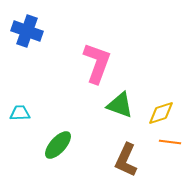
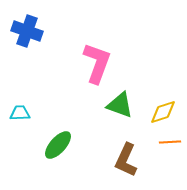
yellow diamond: moved 2 px right, 1 px up
orange line: rotated 10 degrees counterclockwise
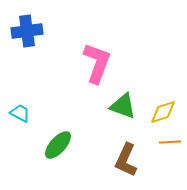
blue cross: rotated 28 degrees counterclockwise
green triangle: moved 3 px right, 1 px down
cyan trapezoid: rotated 30 degrees clockwise
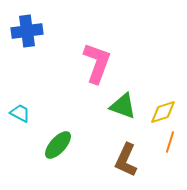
orange line: rotated 70 degrees counterclockwise
